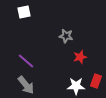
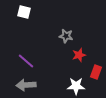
white square: rotated 24 degrees clockwise
red star: moved 1 px left, 2 px up
red rectangle: moved 9 px up
gray arrow: rotated 126 degrees clockwise
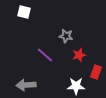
purple line: moved 19 px right, 6 px up
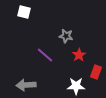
red star: rotated 16 degrees counterclockwise
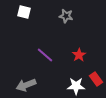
gray star: moved 20 px up
red rectangle: moved 7 px down; rotated 56 degrees counterclockwise
gray arrow: rotated 18 degrees counterclockwise
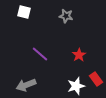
purple line: moved 5 px left, 1 px up
white star: rotated 18 degrees counterclockwise
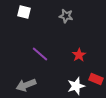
red rectangle: rotated 32 degrees counterclockwise
